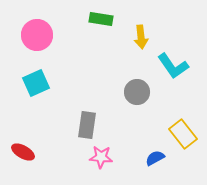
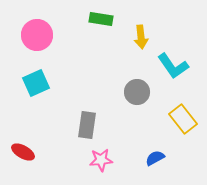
yellow rectangle: moved 15 px up
pink star: moved 3 px down; rotated 10 degrees counterclockwise
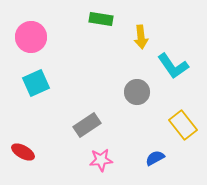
pink circle: moved 6 px left, 2 px down
yellow rectangle: moved 6 px down
gray rectangle: rotated 48 degrees clockwise
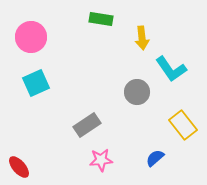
yellow arrow: moved 1 px right, 1 px down
cyan L-shape: moved 2 px left, 3 px down
red ellipse: moved 4 px left, 15 px down; rotated 20 degrees clockwise
blue semicircle: rotated 12 degrees counterclockwise
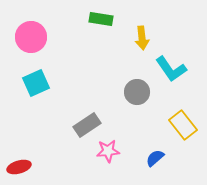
pink star: moved 7 px right, 9 px up
red ellipse: rotated 65 degrees counterclockwise
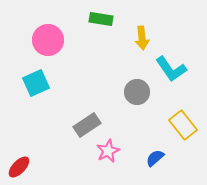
pink circle: moved 17 px right, 3 px down
pink star: rotated 20 degrees counterclockwise
red ellipse: rotated 30 degrees counterclockwise
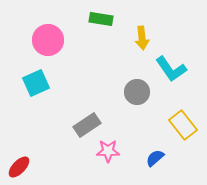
pink star: rotated 25 degrees clockwise
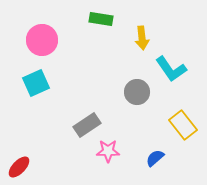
pink circle: moved 6 px left
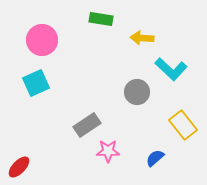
yellow arrow: rotated 100 degrees clockwise
cyan L-shape: rotated 12 degrees counterclockwise
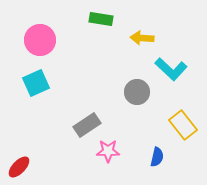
pink circle: moved 2 px left
blue semicircle: moved 2 px right, 1 px up; rotated 144 degrees clockwise
